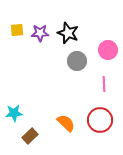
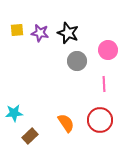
purple star: rotated 12 degrees clockwise
orange semicircle: rotated 12 degrees clockwise
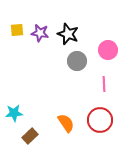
black star: moved 1 px down
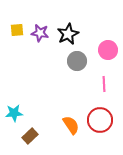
black star: rotated 25 degrees clockwise
orange semicircle: moved 5 px right, 2 px down
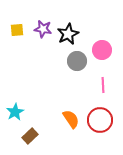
purple star: moved 3 px right, 4 px up
pink circle: moved 6 px left
pink line: moved 1 px left, 1 px down
cyan star: moved 1 px right, 1 px up; rotated 24 degrees counterclockwise
orange semicircle: moved 6 px up
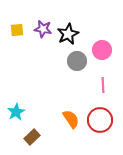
cyan star: moved 1 px right
brown rectangle: moved 2 px right, 1 px down
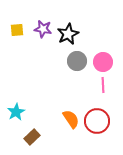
pink circle: moved 1 px right, 12 px down
red circle: moved 3 px left, 1 px down
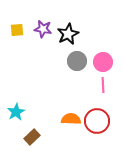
orange semicircle: rotated 54 degrees counterclockwise
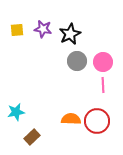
black star: moved 2 px right
cyan star: rotated 18 degrees clockwise
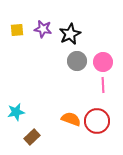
orange semicircle: rotated 18 degrees clockwise
